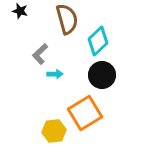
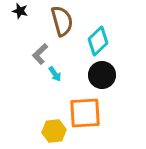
brown semicircle: moved 5 px left, 2 px down
cyan arrow: rotated 56 degrees clockwise
orange square: rotated 28 degrees clockwise
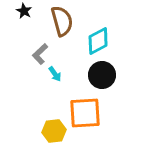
black star: moved 4 px right; rotated 14 degrees clockwise
cyan diamond: rotated 16 degrees clockwise
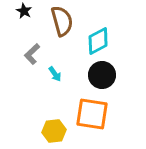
gray L-shape: moved 8 px left
orange square: moved 7 px right, 1 px down; rotated 12 degrees clockwise
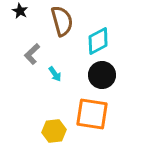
black star: moved 4 px left
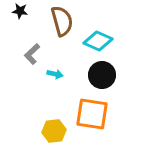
black star: rotated 21 degrees counterclockwise
cyan diamond: rotated 52 degrees clockwise
cyan arrow: rotated 42 degrees counterclockwise
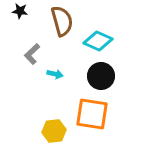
black circle: moved 1 px left, 1 px down
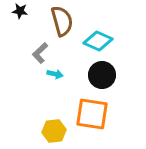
gray L-shape: moved 8 px right, 1 px up
black circle: moved 1 px right, 1 px up
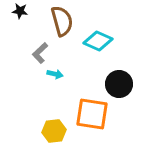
black circle: moved 17 px right, 9 px down
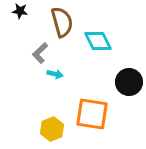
brown semicircle: moved 1 px down
cyan diamond: rotated 40 degrees clockwise
black circle: moved 10 px right, 2 px up
yellow hexagon: moved 2 px left, 2 px up; rotated 15 degrees counterclockwise
